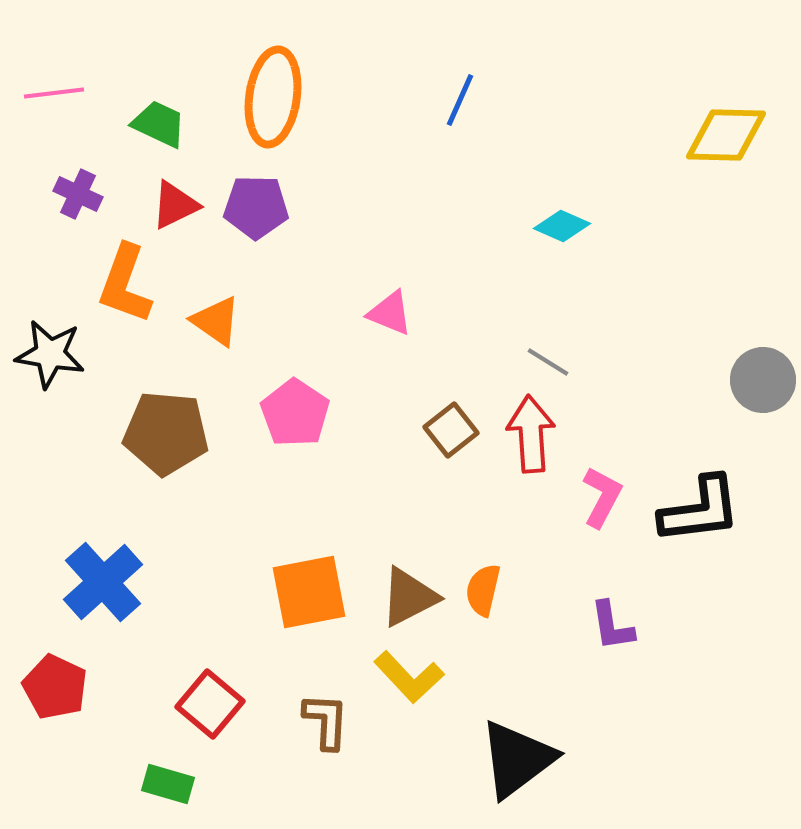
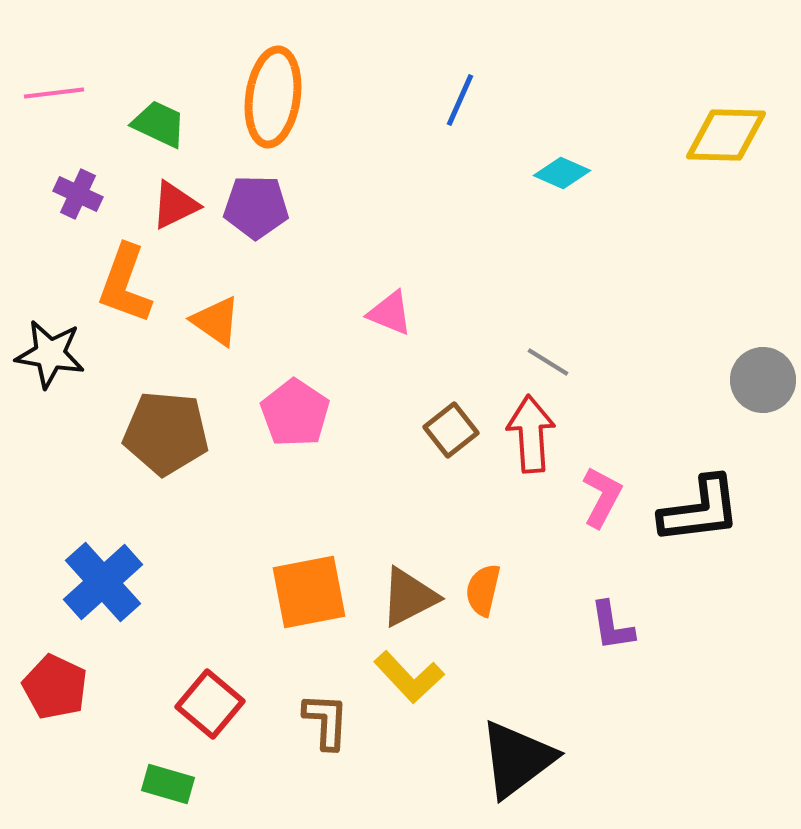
cyan diamond: moved 53 px up
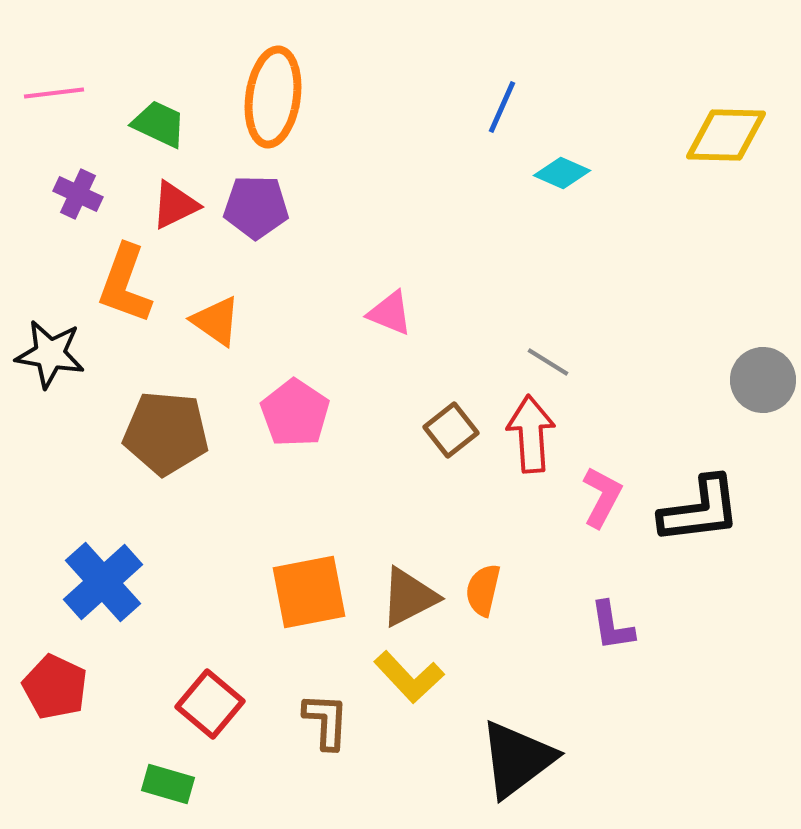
blue line: moved 42 px right, 7 px down
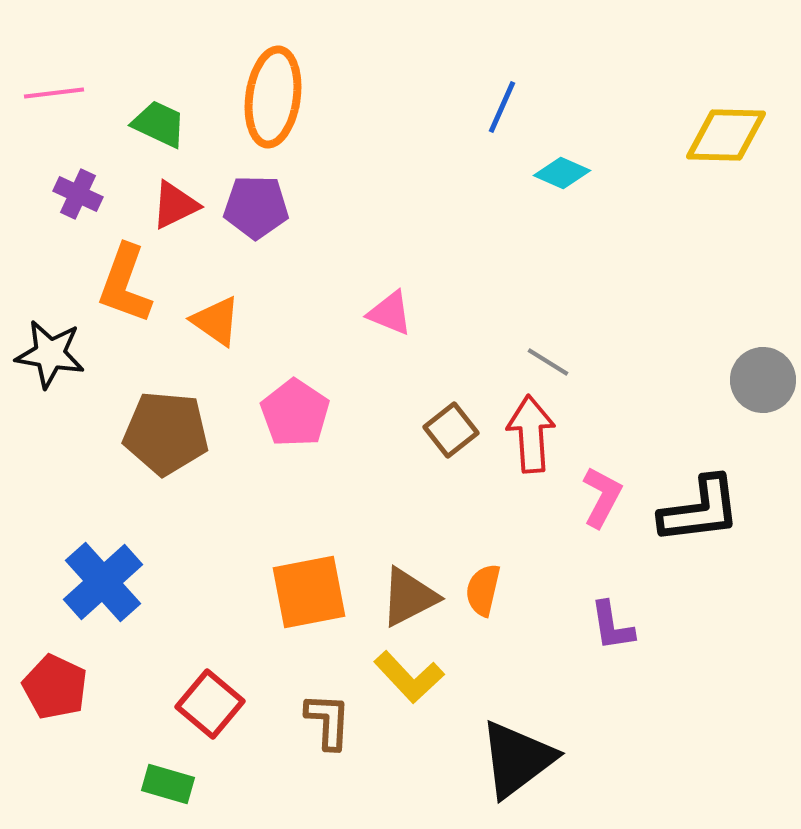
brown L-shape: moved 2 px right
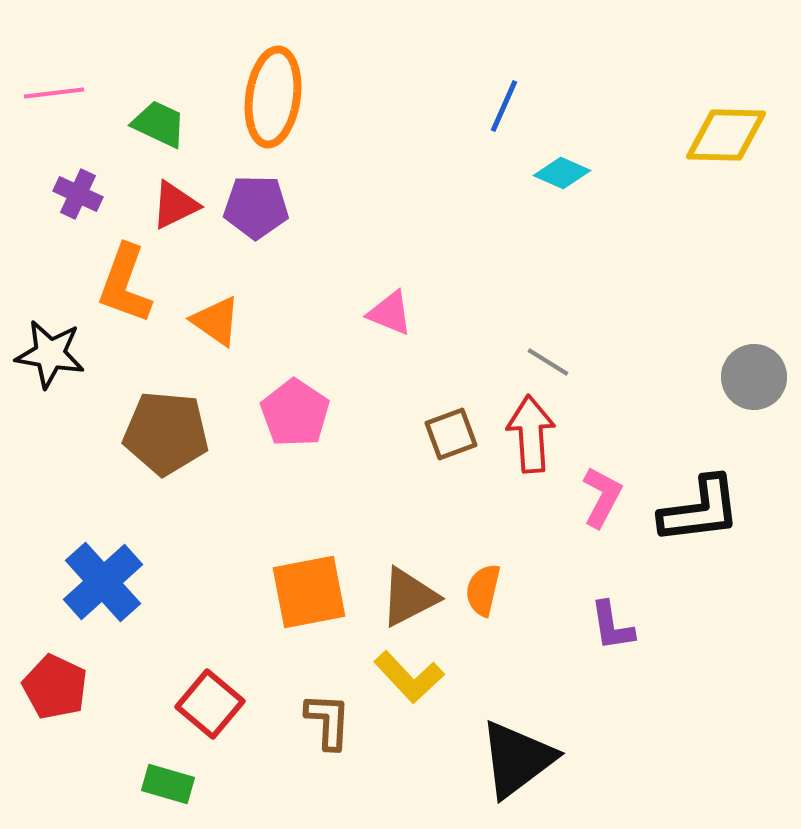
blue line: moved 2 px right, 1 px up
gray circle: moved 9 px left, 3 px up
brown square: moved 4 px down; rotated 18 degrees clockwise
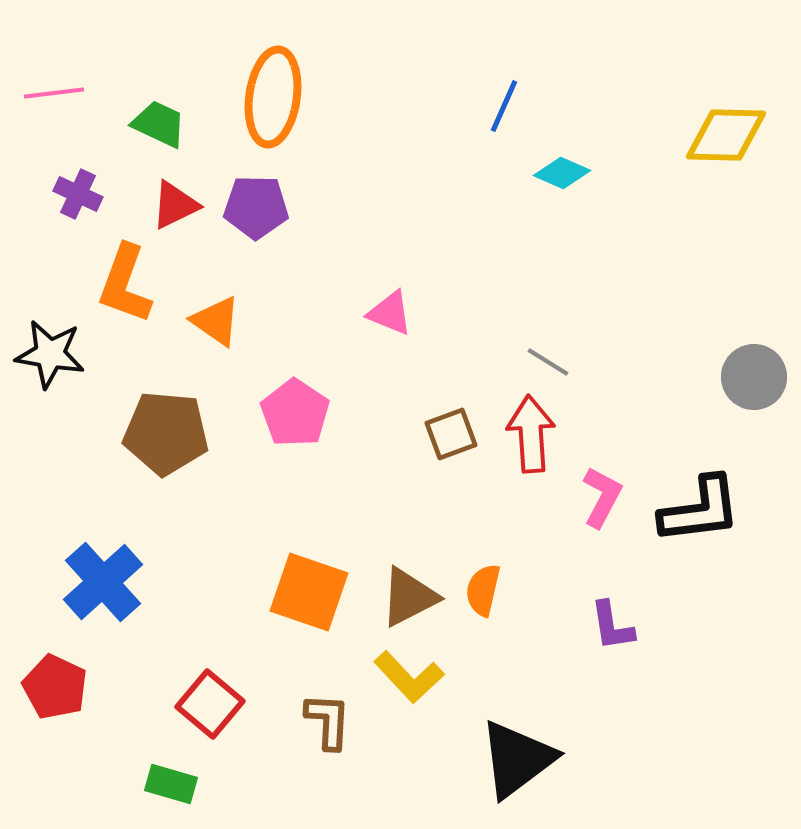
orange square: rotated 30 degrees clockwise
green rectangle: moved 3 px right
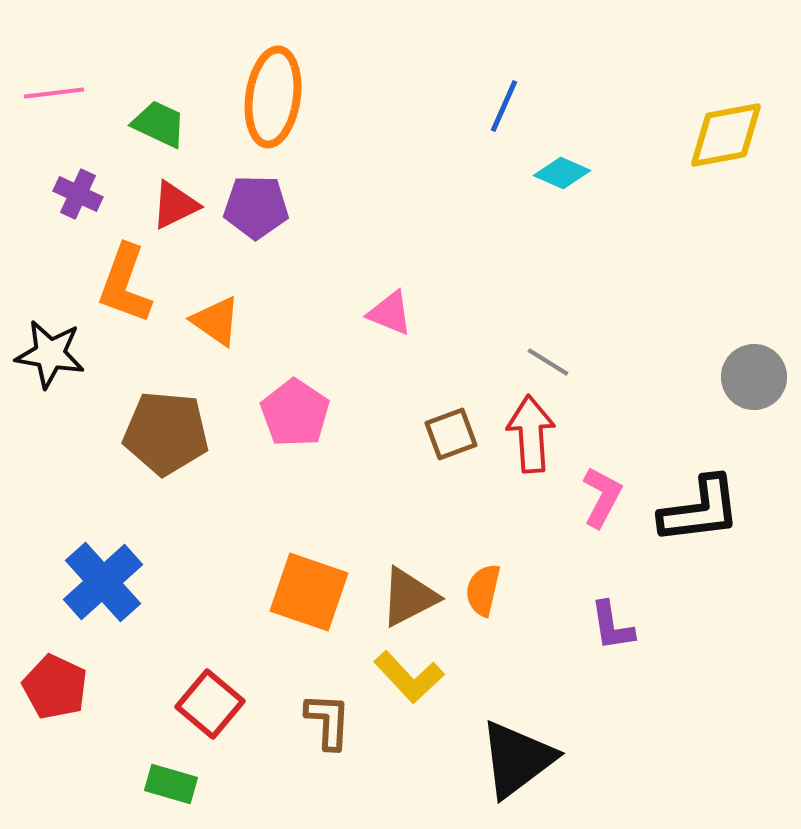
yellow diamond: rotated 12 degrees counterclockwise
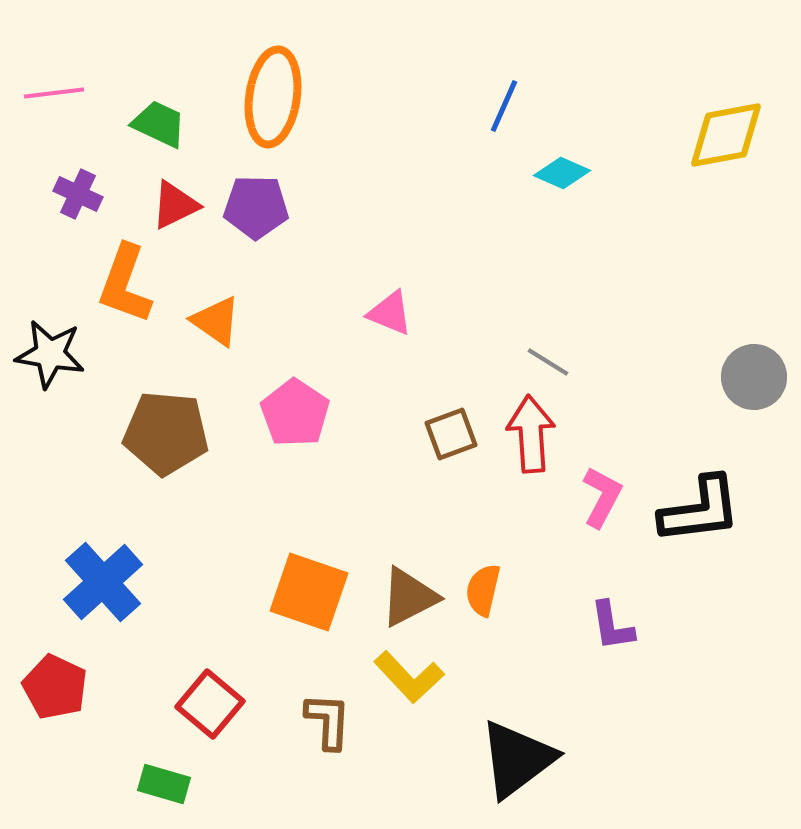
green rectangle: moved 7 px left
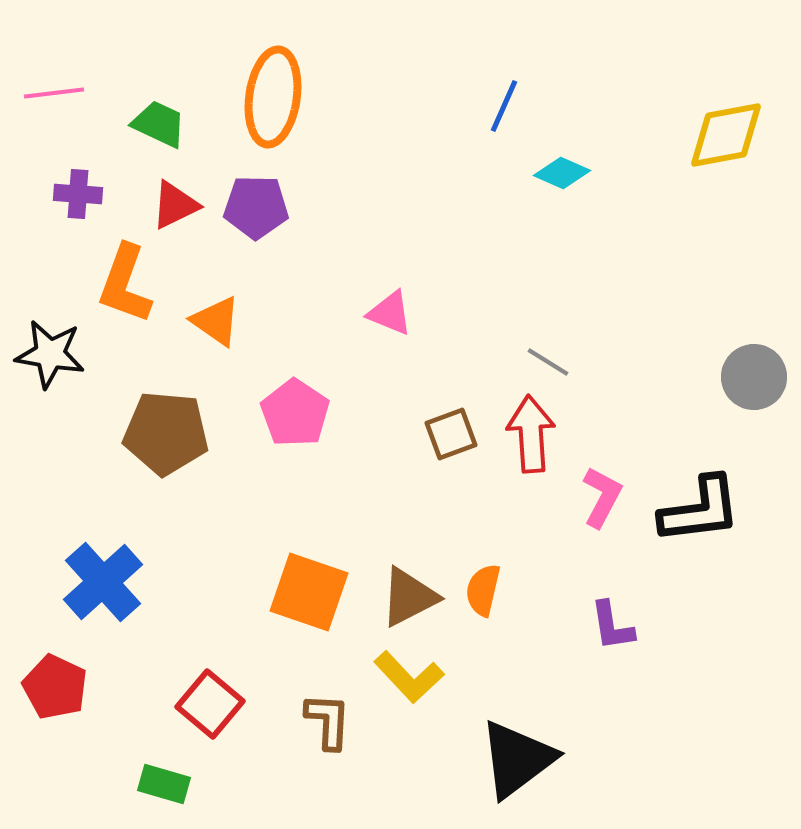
purple cross: rotated 21 degrees counterclockwise
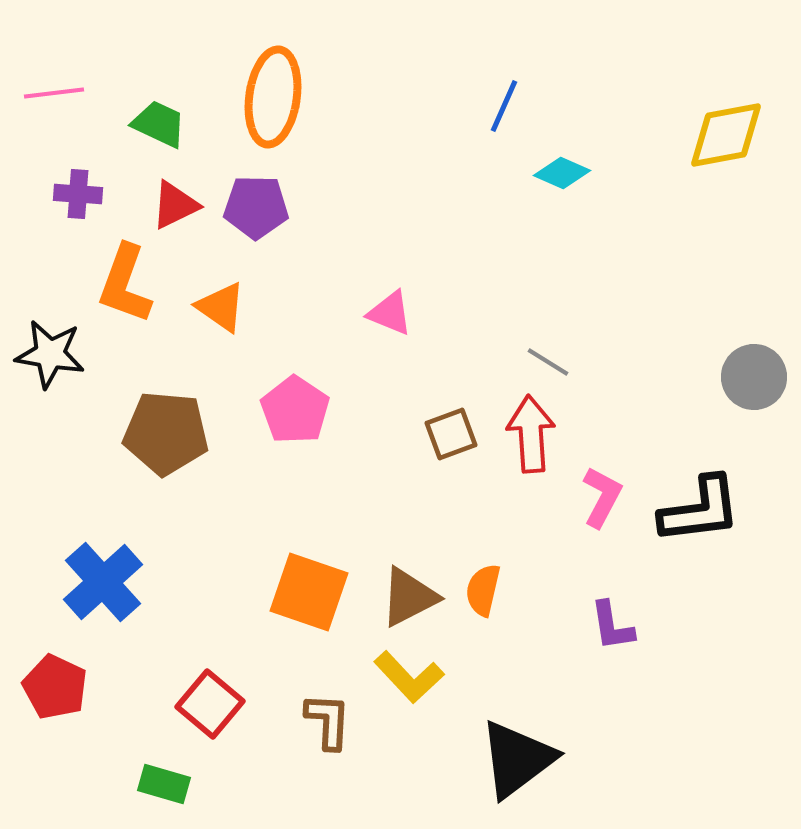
orange triangle: moved 5 px right, 14 px up
pink pentagon: moved 3 px up
